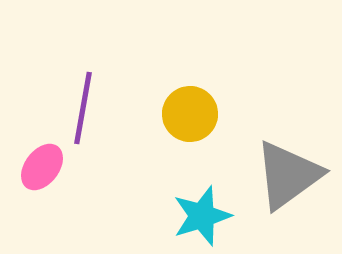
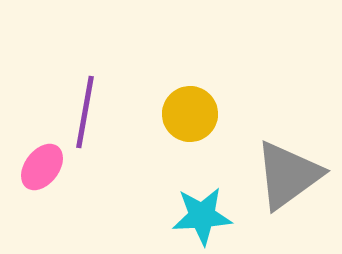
purple line: moved 2 px right, 4 px down
cyan star: rotated 14 degrees clockwise
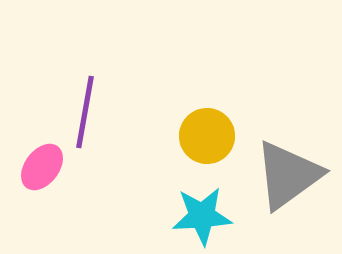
yellow circle: moved 17 px right, 22 px down
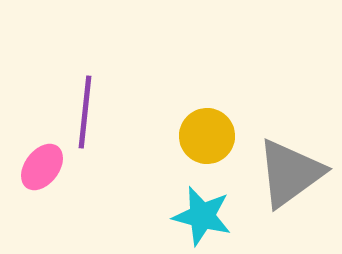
purple line: rotated 4 degrees counterclockwise
gray triangle: moved 2 px right, 2 px up
cyan star: rotated 18 degrees clockwise
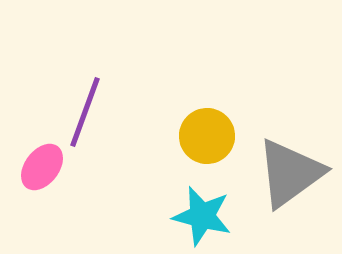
purple line: rotated 14 degrees clockwise
